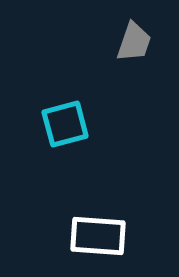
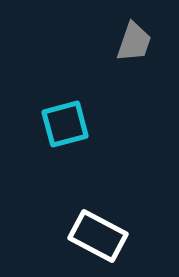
white rectangle: rotated 24 degrees clockwise
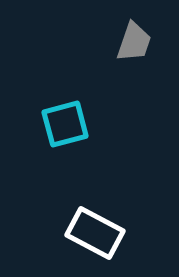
white rectangle: moved 3 px left, 3 px up
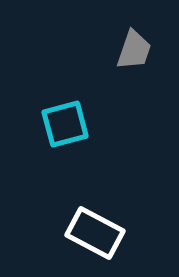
gray trapezoid: moved 8 px down
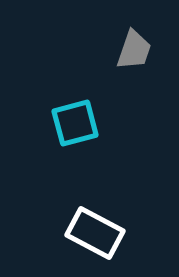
cyan square: moved 10 px right, 1 px up
